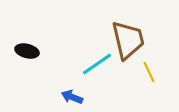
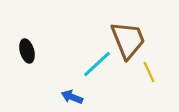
brown trapezoid: rotated 9 degrees counterclockwise
black ellipse: rotated 60 degrees clockwise
cyan line: rotated 8 degrees counterclockwise
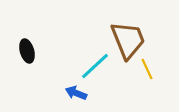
cyan line: moved 2 px left, 2 px down
yellow line: moved 2 px left, 3 px up
blue arrow: moved 4 px right, 4 px up
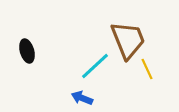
blue arrow: moved 6 px right, 5 px down
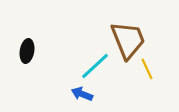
black ellipse: rotated 25 degrees clockwise
blue arrow: moved 4 px up
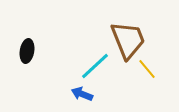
yellow line: rotated 15 degrees counterclockwise
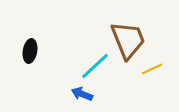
black ellipse: moved 3 px right
yellow line: moved 5 px right; rotated 75 degrees counterclockwise
